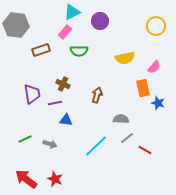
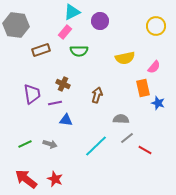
green line: moved 5 px down
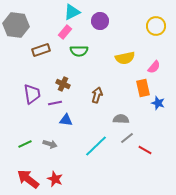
red arrow: moved 2 px right
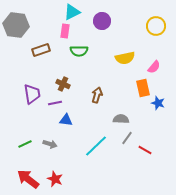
purple circle: moved 2 px right
pink rectangle: moved 1 px up; rotated 32 degrees counterclockwise
gray line: rotated 16 degrees counterclockwise
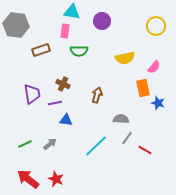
cyan triangle: rotated 36 degrees clockwise
gray arrow: rotated 56 degrees counterclockwise
red star: moved 1 px right
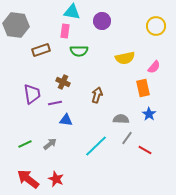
brown cross: moved 2 px up
blue star: moved 9 px left, 11 px down; rotated 16 degrees clockwise
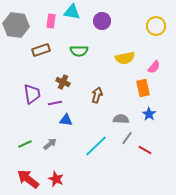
pink rectangle: moved 14 px left, 10 px up
